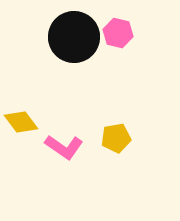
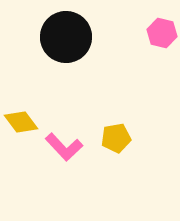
pink hexagon: moved 44 px right
black circle: moved 8 px left
pink L-shape: rotated 12 degrees clockwise
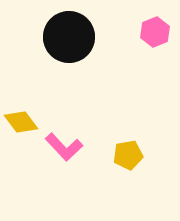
pink hexagon: moved 7 px left, 1 px up; rotated 24 degrees clockwise
black circle: moved 3 px right
yellow pentagon: moved 12 px right, 17 px down
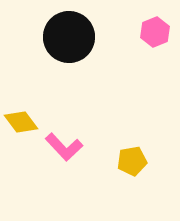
yellow pentagon: moved 4 px right, 6 px down
